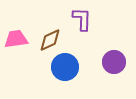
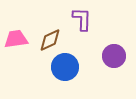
purple circle: moved 6 px up
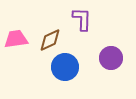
purple circle: moved 3 px left, 2 px down
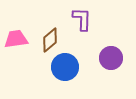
brown diamond: rotated 15 degrees counterclockwise
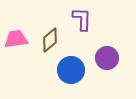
purple circle: moved 4 px left
blue circle: moved 6 px right, 3 px down
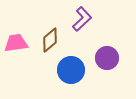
purple L-shape: rotated 45 degrees clockwise
pink trapezoid: moved 4 px down
